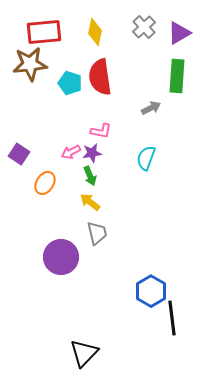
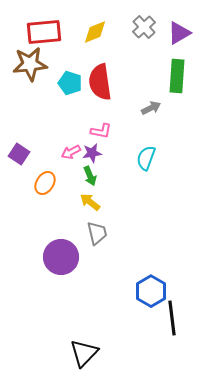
yellow diamond: rotated 56 degrees clockwise
red semicircle: moved 5 px down
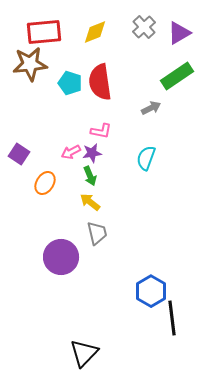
green rectangle: rotated 52 degrees clockwise
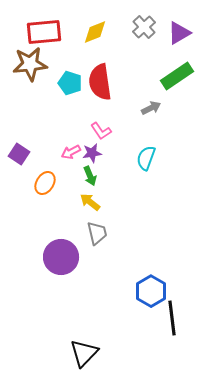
pink L-shape: rotated 45 degrees clockwise
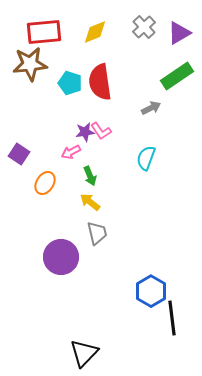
purple star: moved 7 px left, 21 px up
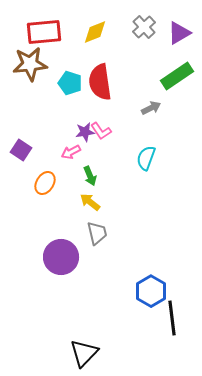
purple square: moved 2 px right, 4 px up
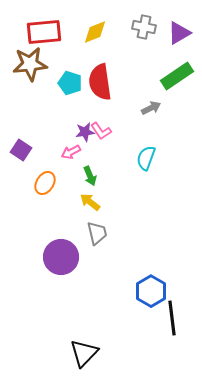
gray cross: rotated 35 degrees counterclockwise
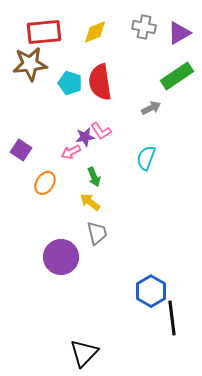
purple star: moved 5 px down
green arrow: moved 4 px right, 1 px down
